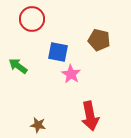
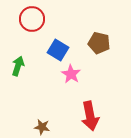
brown pentagon: moved 3 px down
blue square: moved 2 px up; rotated 20 degrees clockwise
green arrow: rotated 72 degrees clockwise
brown star: moved 4 px right, 2 px down
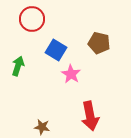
blue square: moved 2 px left
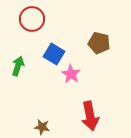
blue square: moved 2 px left, 4 px down
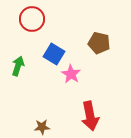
brown star: rotated 14 degrees counterclockwise
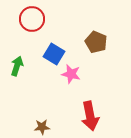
brown pentagon: moved 3 px left, 1 px up; rotated 10 degrees clockwise
green arrow: moved 1 px left
pink star: rotated 18 degrees counterclockwise
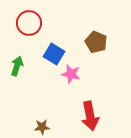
red circle: moved 3 px left, 4 px down
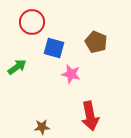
red circle: moved 3 px right, 1 px up
blue square: moved 6 px up; rotated 15 degrees counterclockwise
green arrow: moved 1 px down; rotated 36 degrees clockwise
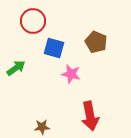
red circle: moved 1 px right, 1 px up
green arrow: moved 1 px left, 1 px down
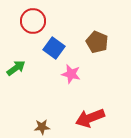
brown pentagon: moved 1 px right
blue square: rotated 20 degrees clockwise
red arrow: moved 2 px down; rotated 80 degrees clockwise
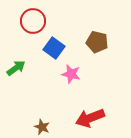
brown pentagon: rotated 10 degrees counterclockwise
brown star: rotated 28 degrees clockwise
